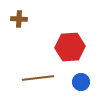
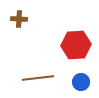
red hexagon: moved 6 px right, 2 px up
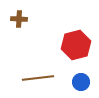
red hexagon: rotated 12 degrees counterclockwise
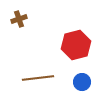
brown cross: rotated 21 degrees counterclockwise
blue circle: moved 1 px right
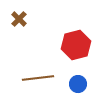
brown cross: rotated 28 degrees counterclockwise
blue circle: moved 4 px left, 2 px down
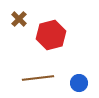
red hexagon: moved 25 px left, 10 px up
blue circle: moved 1 px right, 1 px up
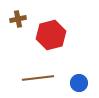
brown cross: moved 1 px left; rotated 35 degrees clockwise
